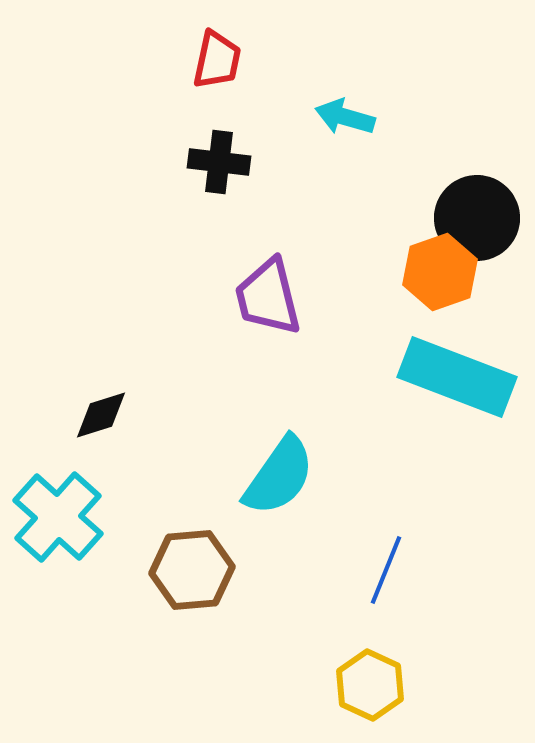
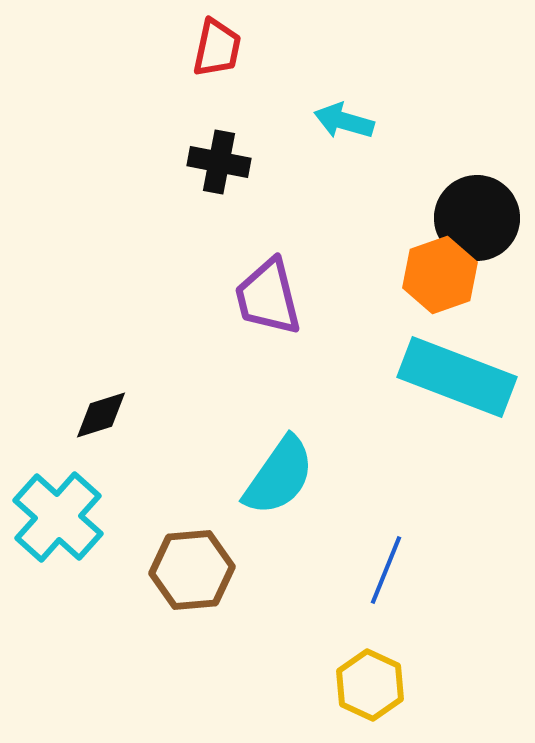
red trapezoid: moved 12 px up
cyan arrow: moved 1 px left, 4 px down
black cross: rotated 4 degrees clockwise
orange hexagon: moved 3 px down
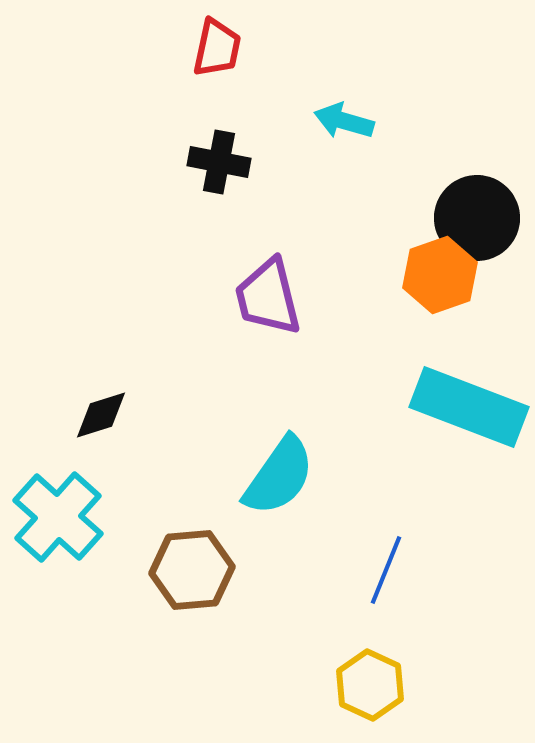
cyan rectangle: moved 12 px right, 30 px down
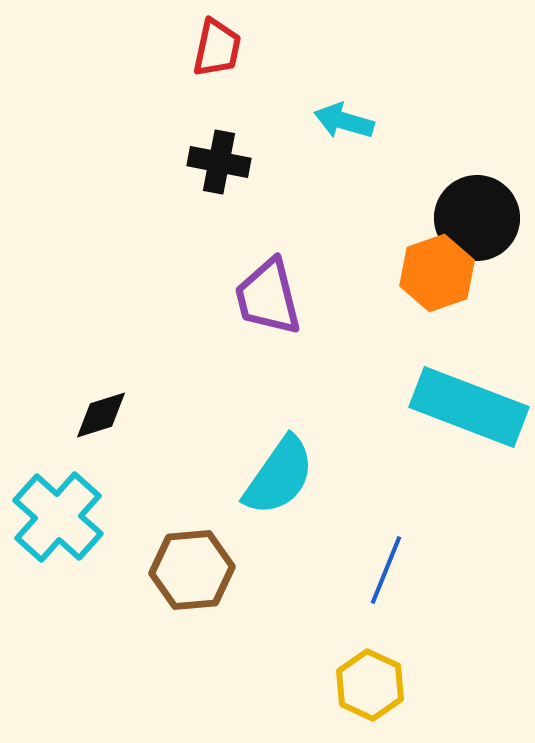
orange hexagon: moved 3 px left, 2 px up
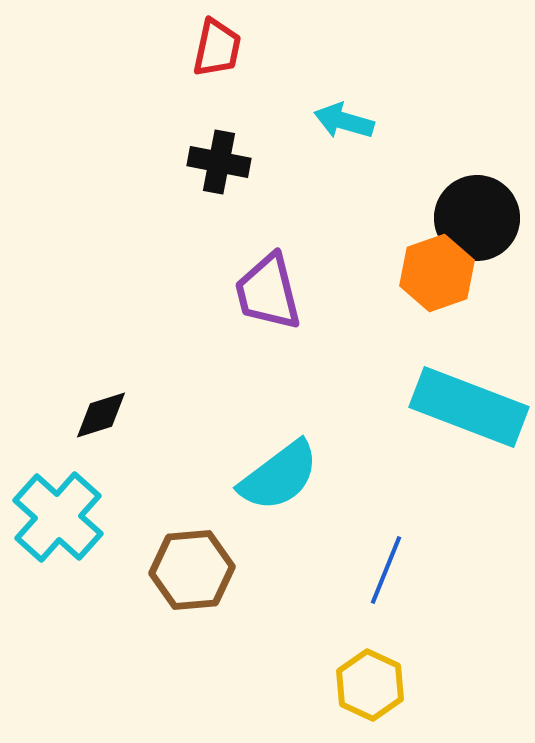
purple trapezoid: moved 5 px up
cyan semicircle: rotated 18 degrees clockwise
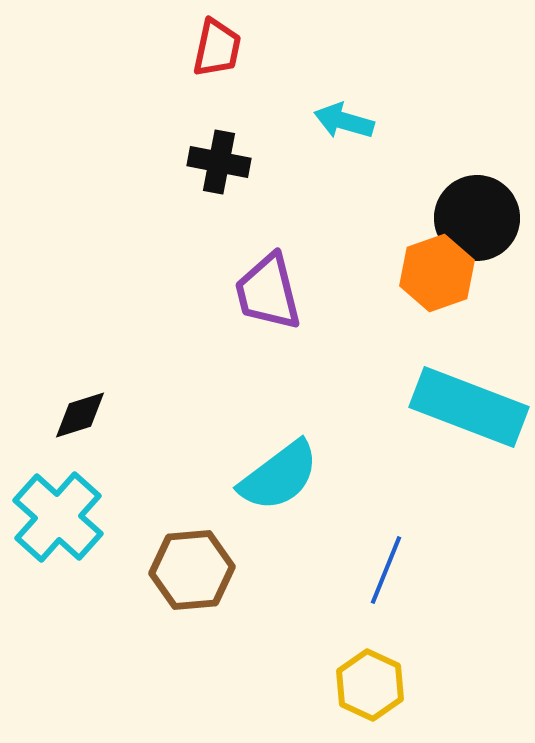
black diamond: moved 21 px left
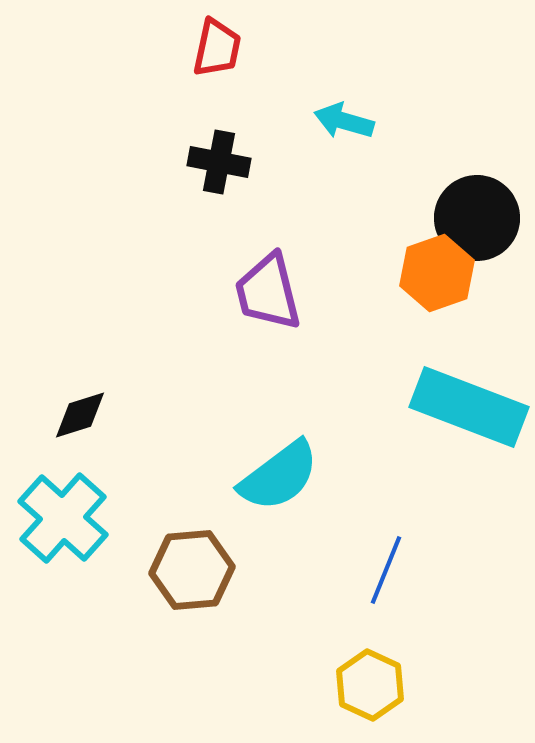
cyan cross: moved 5 px right, 1 px down
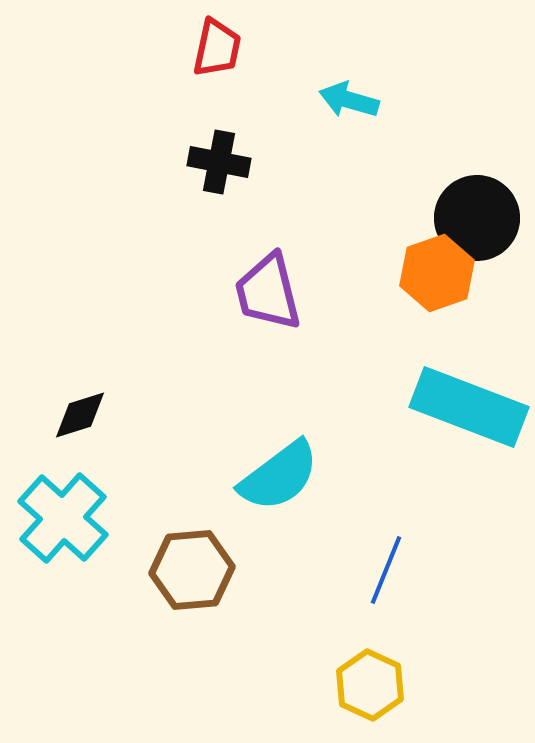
cyan arrow: moved 5 px right, 21 px up
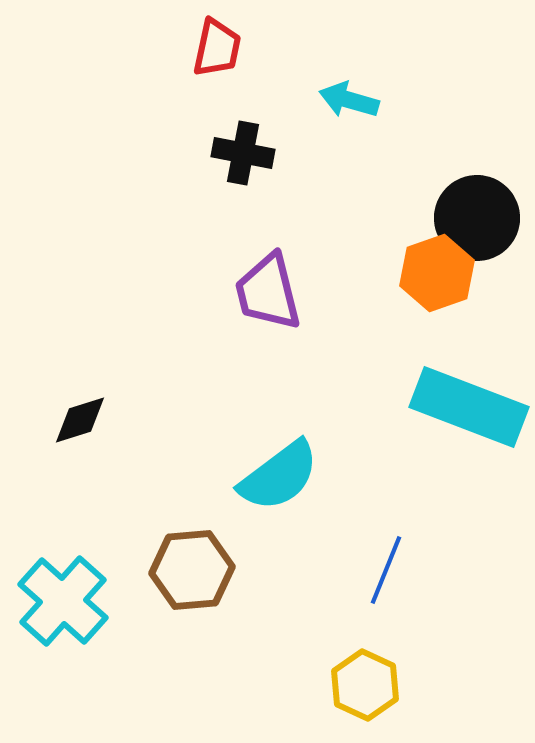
black cross: moved 24 px right, 9 px up
black diamond: moved 5 px down
cyan cross: moved 83 px down
yellow hexagon: moved 5 px left
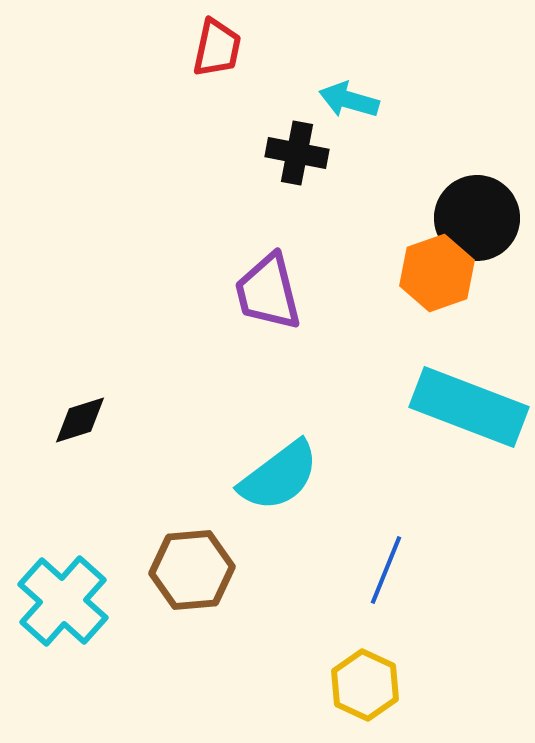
black cross: moved 54 px right
